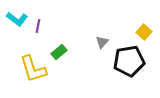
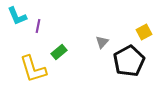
cyan L-shape: moved 3 px up; rotated 30 degrees clockwise
yellow square: rotated 21 degrees clockwise
black pentagon: rotated 20 degrees counterclockwise
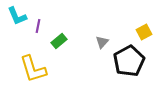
green rectangle: moved 11 px up
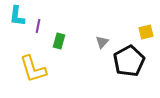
cyan L-shape: rotated 30 degrees clockwise
yellow square: moved 2 px right; rotated 14 degrees clockwise
green rectangle: rotated 35 degrees counterclockwise
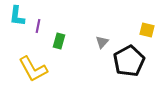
yellow square: moved 1 px right, 2 px up; rotated 28 degrees clockwise
yellow L-shape: rotated 12 degrees counterclockwise
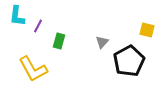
purple line: rotated 16 degrees clockwise
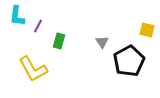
gray triangle: rotated 16 degrees counterclockwise
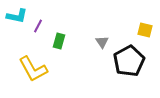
cyan L-shape: rotated 85 degrees counterclockwise
yellow square: moved 2 px left
